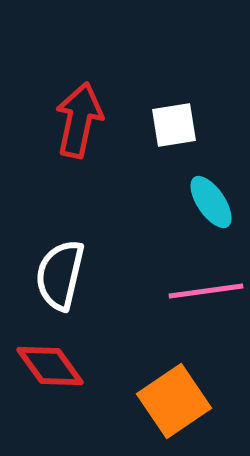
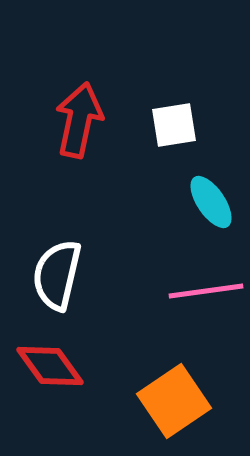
white semicircle: moved 3 px left
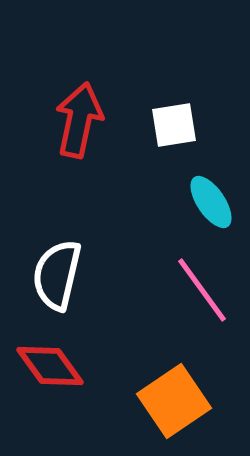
pink line: moved 4 px left, 1 px up; rotated 62 degrees clockwise
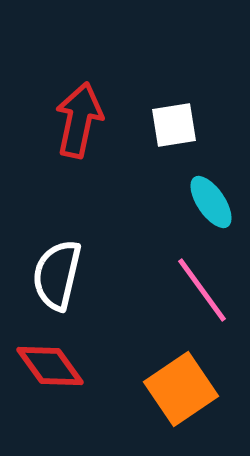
orange square: moved 7 px right, 12 px up
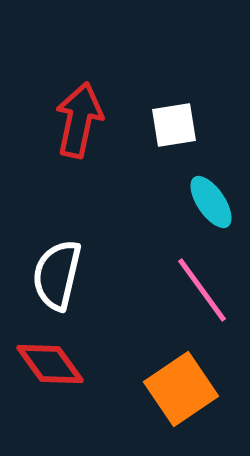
red diamond: moved 2 px up
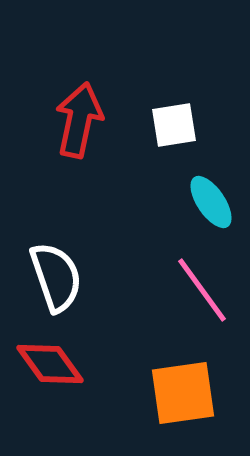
white semicircle: moved 1 px left, 2 px down; rotated 148 degrees clockwise
orange square: moved 2 px right, 4 px down; rotated 26 degrees clockwise
